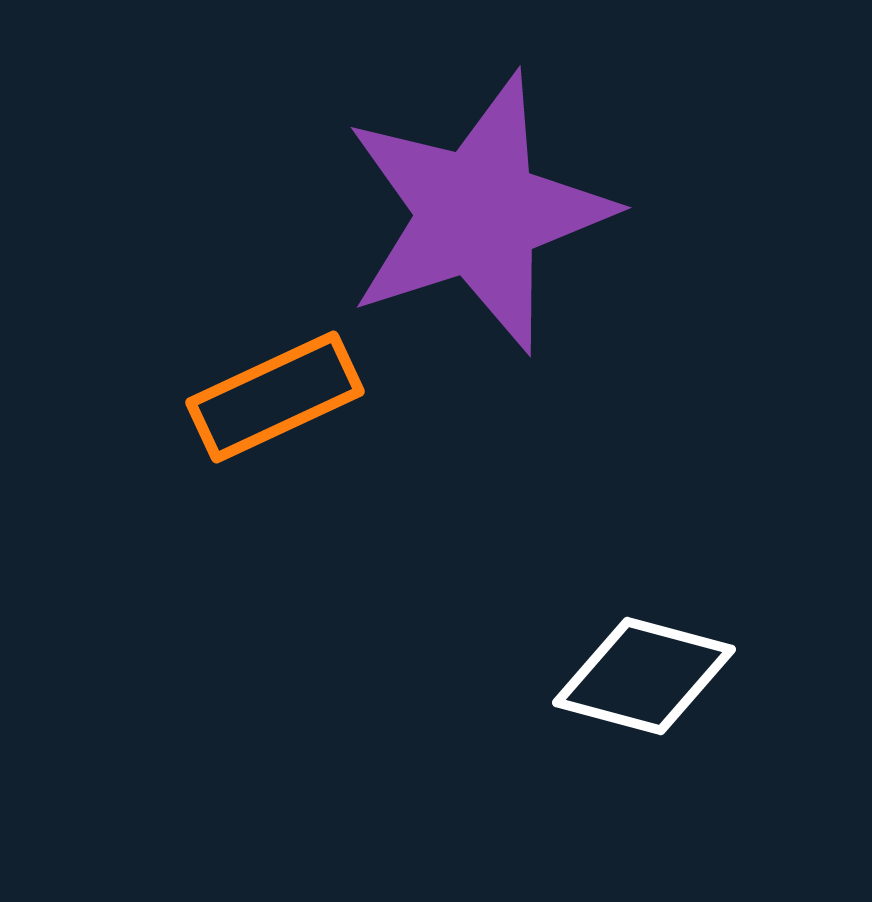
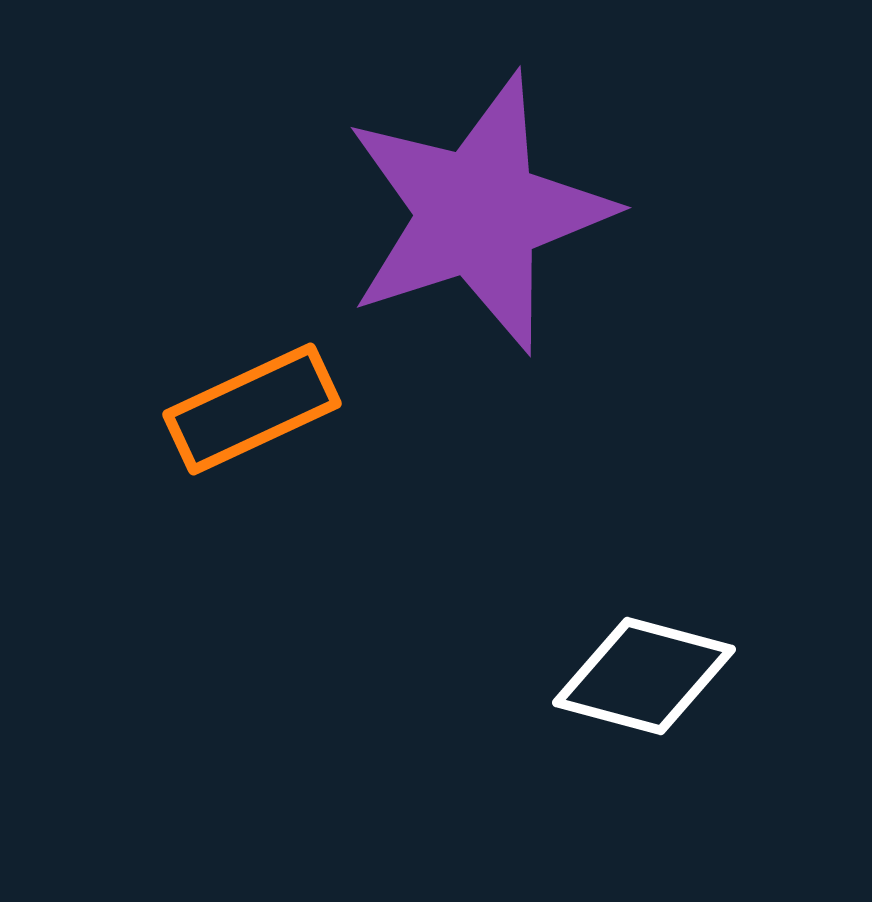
orange rectangle: moved 23 px left, 12 px down
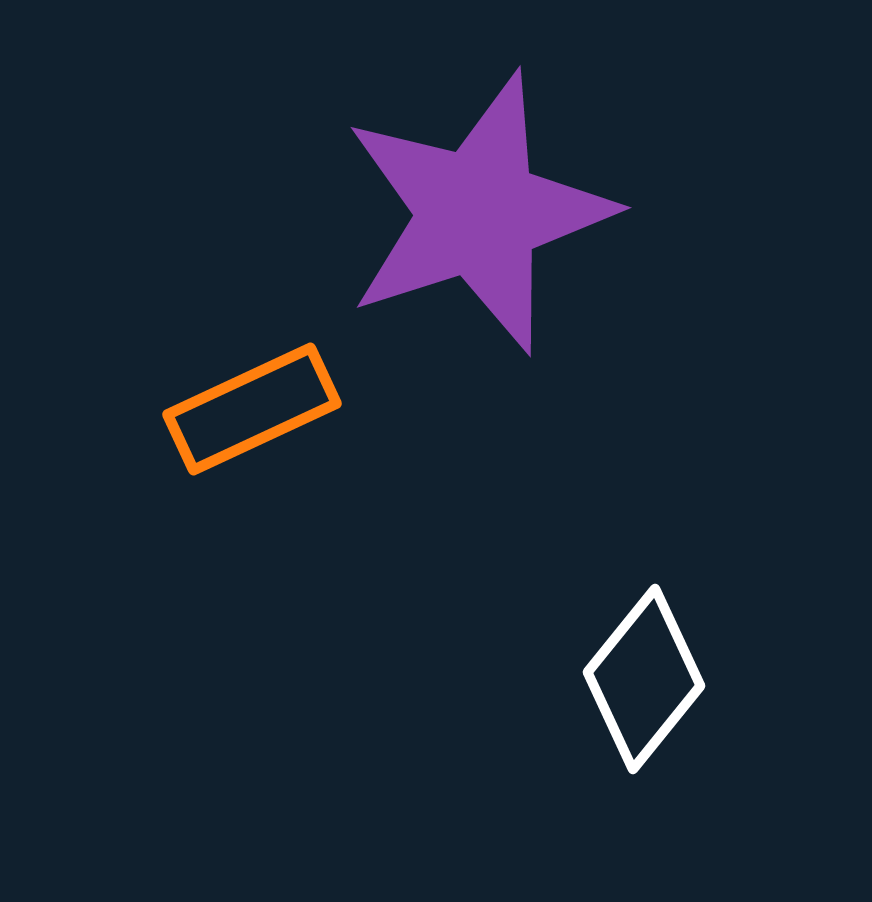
white diamond: moved 3 px down; rotated 66 degrees counterclockwise
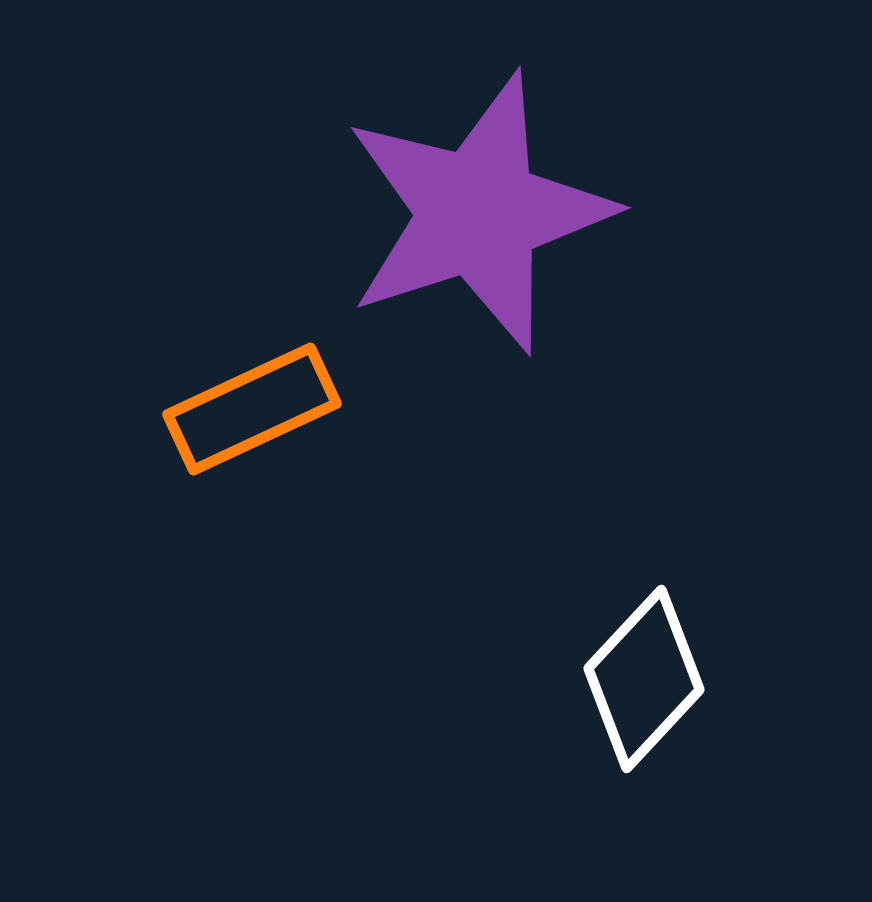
white diamond: rotated 4 degrees clockwise
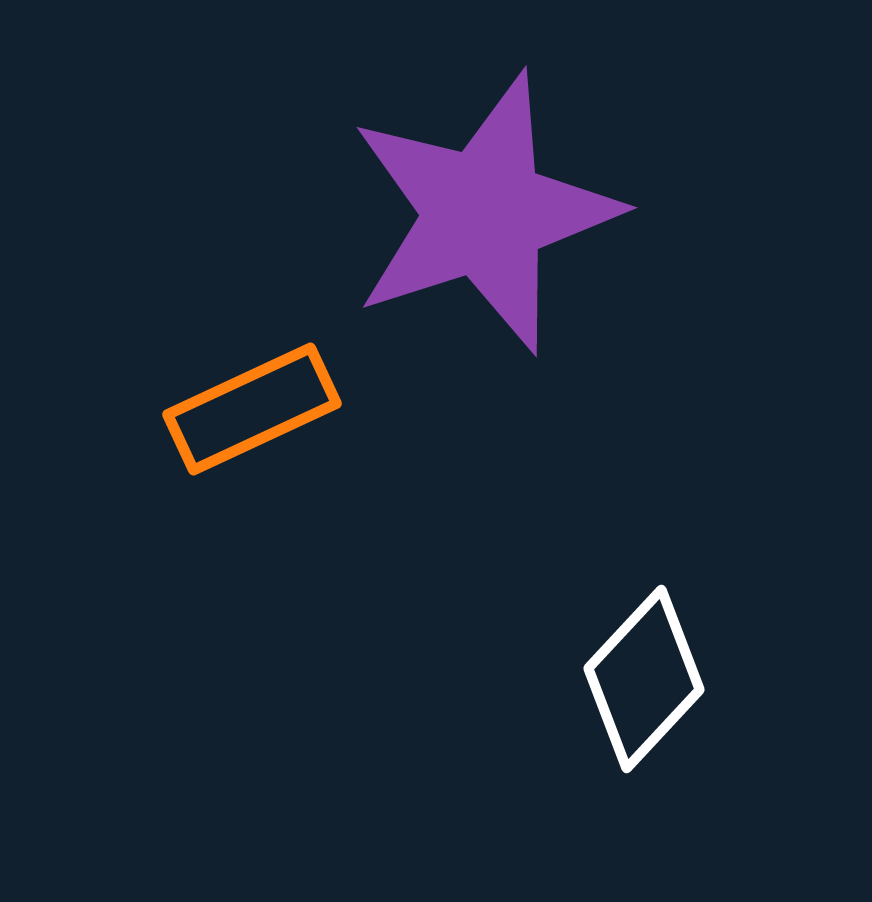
purple star: moved 6 px right
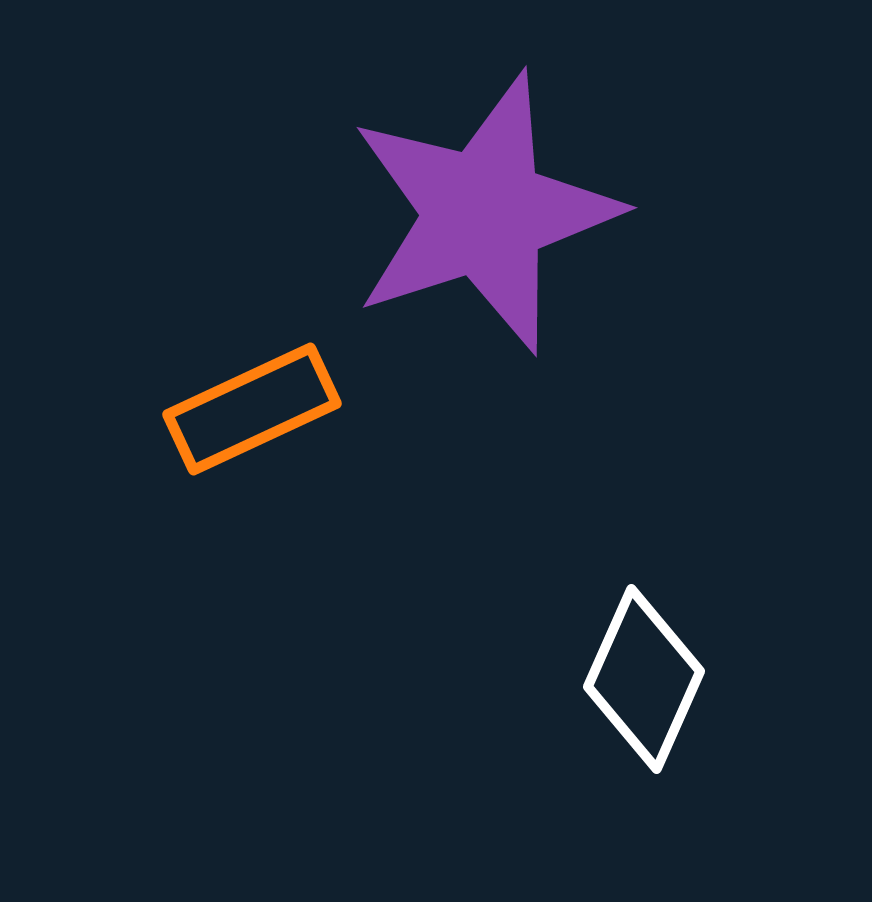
white diamond: rotated 19 degrees counterclockwise
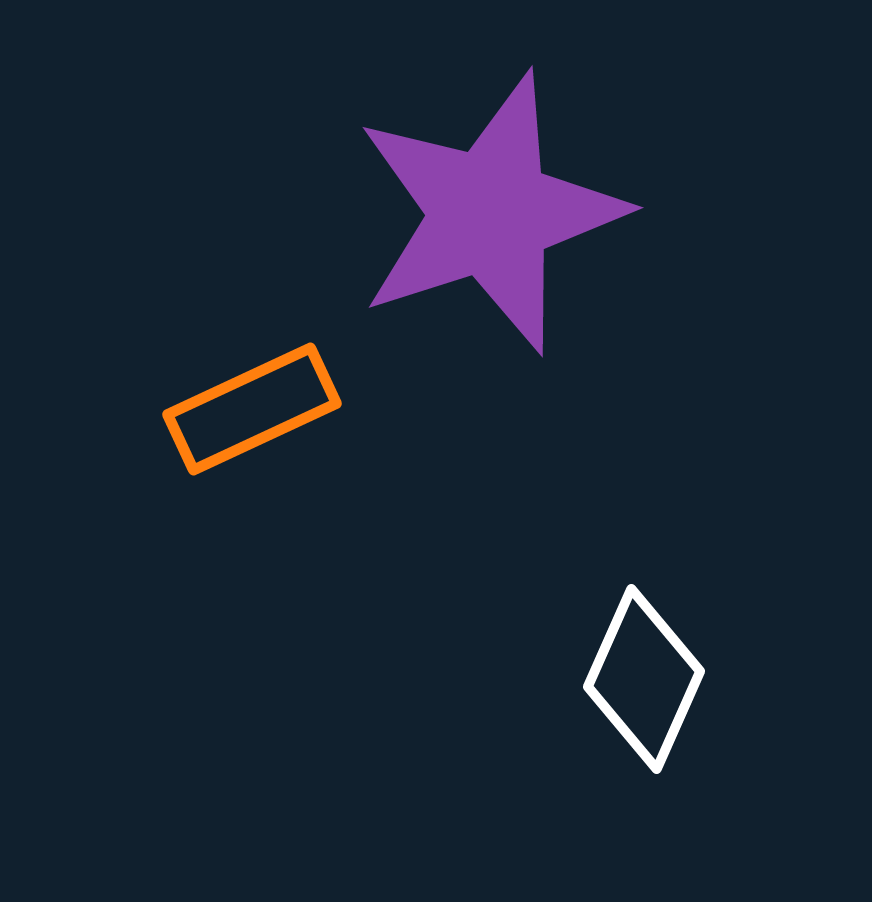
purple star: moved 6 px right
